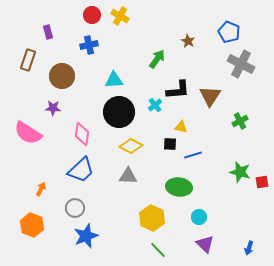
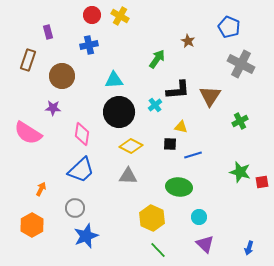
blue pentagon: moved 5 px up
orange hexagon: rotated 10 degrees clockwise
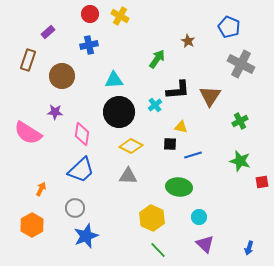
red circle: moved 2 px left, 1 px up
purple rectangle: rotated 64 degrees clockwise
purple star: moved 2 px right, 4 px down
green star: moved 11 px up
